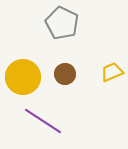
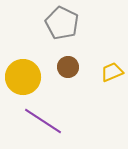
brown circle: moved 3 px right, 7 px up
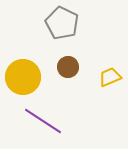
yellow trapezoid: moved 2 px left, 5 px down
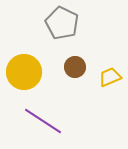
brown circle: moved 7 px right
yellow circle: moved 1 px right, 5 px up
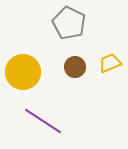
gray pentagon: moved 7 px right
yellow circle: moved 1 px left
yellow trapezoid: moved 14 px up
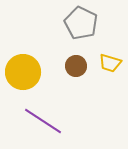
gray pentagon: moved 12 px right
yellow trapezoid: rotated 140 degrees counterclockwise
brown circle: moved 1 px right, 1 px up
